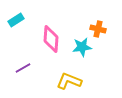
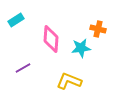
cyan star: moved 1 px left, 1 px down
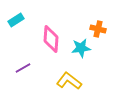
yellow L-shape: rotated 15 degrees clockwise
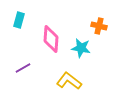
cyan rectangle: moved 3 px right; rotated 42 degrees counterclockwise
orange cross: moved 1 px right, 3 px up
cyan star: rotated 18 degrees clockwise
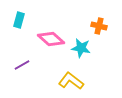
pink diamond: rotated 52 degrees counterclockwise
purple line: moved 1 px left, 3 px up
yellow L-shape: moved 2 px right
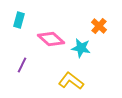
orange cross: rotated 28 degrees clockwise
purple line: rotated 35 degrees counterclockwise
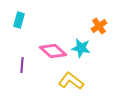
orange cross: rotated 14 degrees clockwise
pink diamond: moved 2 px right, 12 px down
purple line: rotated 21 degrees counterclockwise
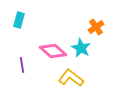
orange cross: moved 3 px left, 1 px down
cyan star: rotated 18 degrees clockwise
purple line: rotated 14 degrees counterclockwise
yellow L-shape: moved 3 px up
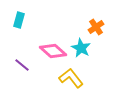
purple line: rotated 42 degrees counterclockwise
yellow L-shape: rotated 15 degrees clockwise
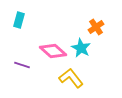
purple line: rotated 21 degrees counterclockwise
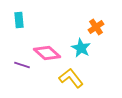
cyan rectangle: rotated 21 degrees counterclockwise
pink diamond: moved 6 px left, 2 px down
